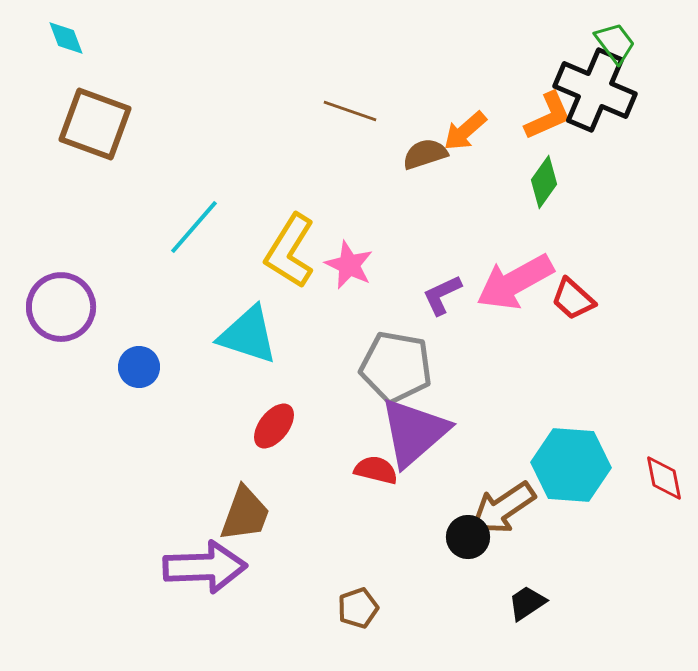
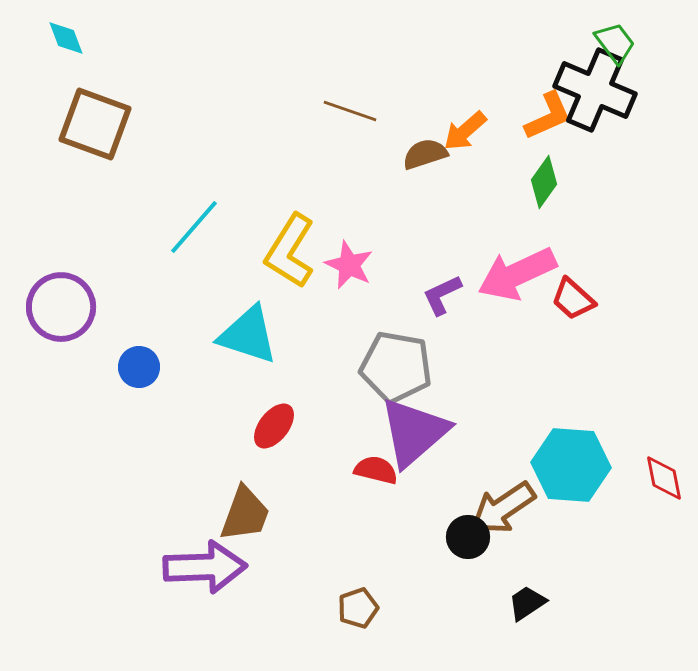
pink arrow: moved 2 px right, 8 px up; rotated 4 degrees clockwise
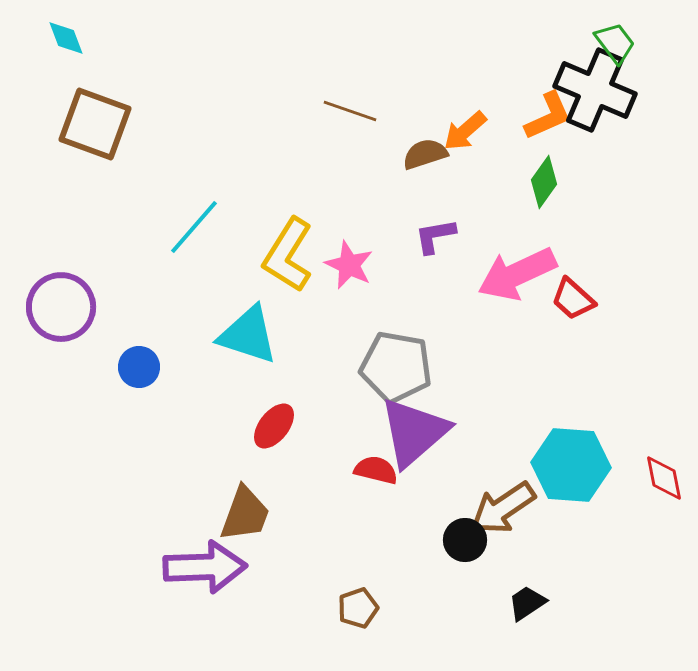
yellow L-shape: moved 2 px left, 4 px down
purple L-shape: moved 7 px left, 59 px up; rotated 15 degrees clockwise
black circle: moved 3 px left, 3 px down
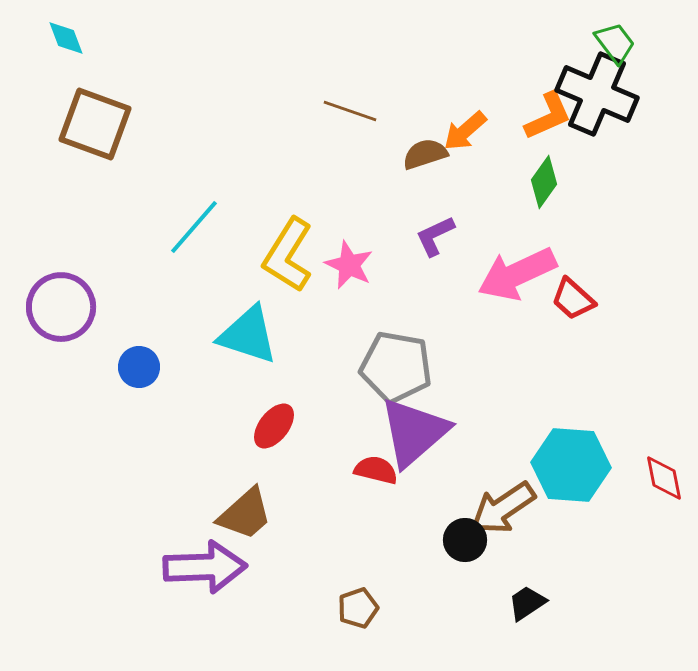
black cross: moved 2 px right, 4 px down
purple L-shape: rotated 15 degrees counterclockwise
brown trapezoid: rotated 28 degrees clockwise
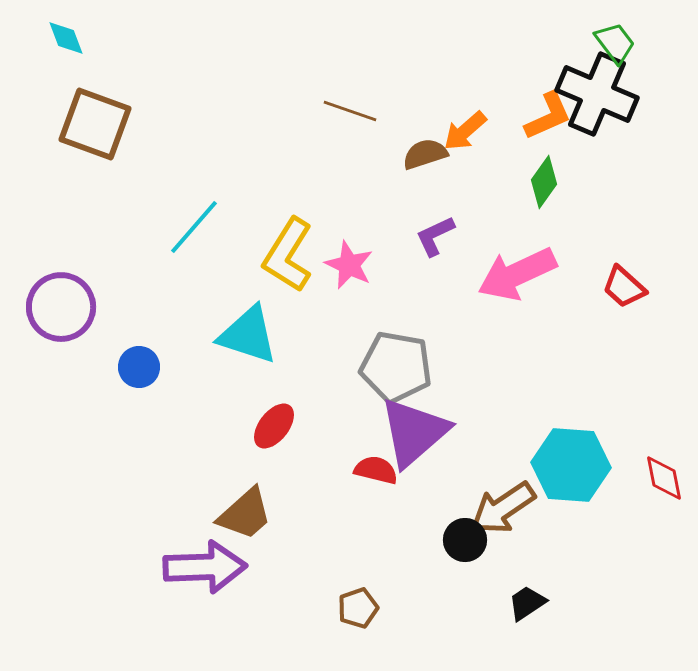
red trapezoid: moved 51 px right, 12 px up
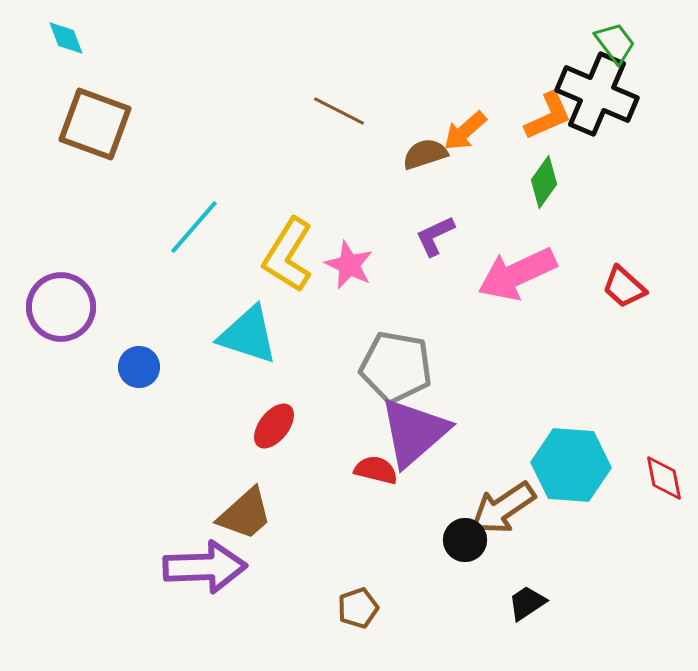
brown line: moved 11 px left; rotated 8 degrees clockwise
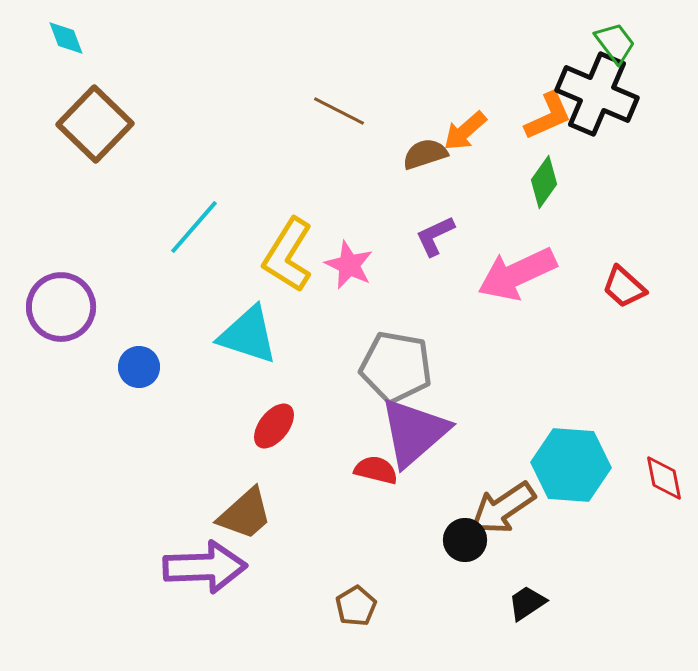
brown square: rotated 24 degrees clockwise
brown pentagon: moved 2 px left, 2 px up; rotated 12 degrees counterclockwise
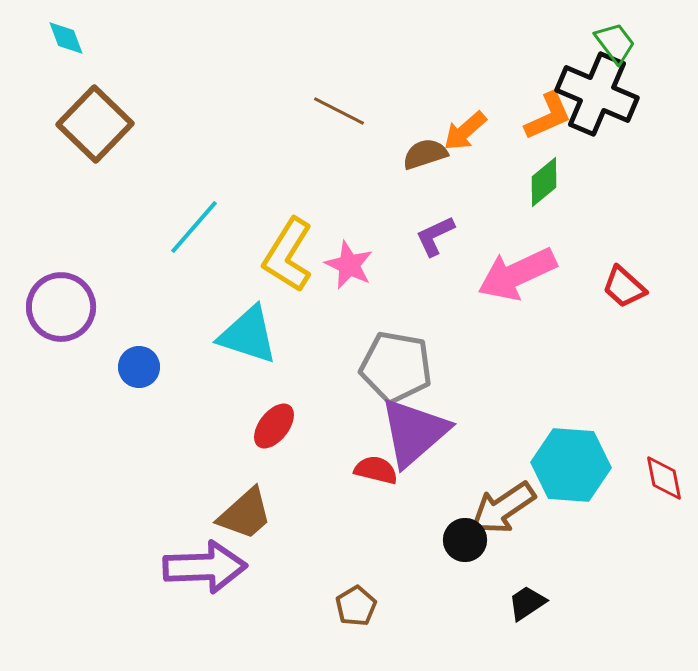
green diamond: rotated 15 degrees clockwise
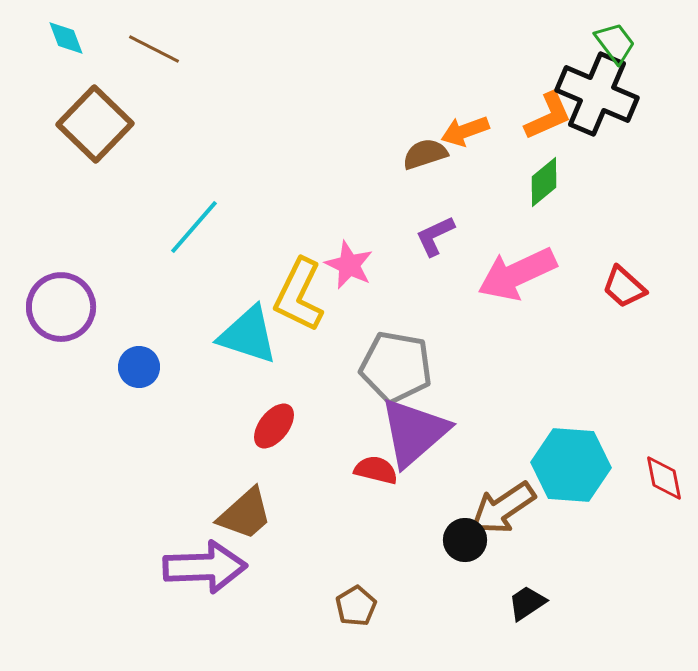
brown line: moved 185 px left, 62 px up
orange arrow: rotated 21 degrees clockwise
yellow L-shape: moved 11 px right, 40 px down; rotated 6 degrees counterclockwise
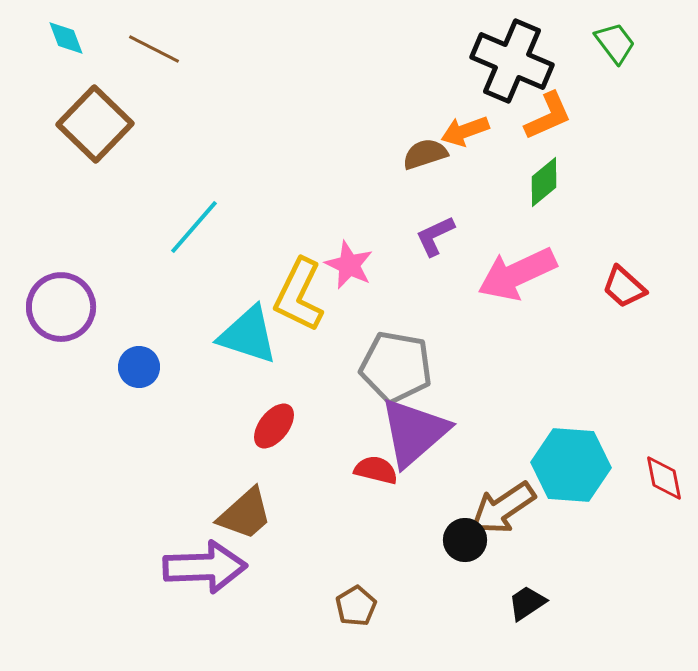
black cross: moved 85 px left, 33 px up
